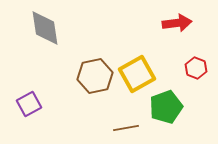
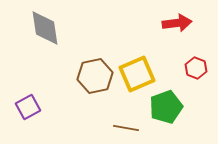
yellow square: rotated 6 degrees clockwise
purple square: moved 1 px left, 3 px down
brown line: rotated 20 degrees clockwise
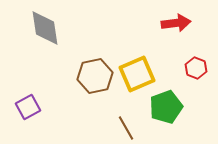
red arrow: moved 1 px left
brown line: rotated 50 degrees clockwise
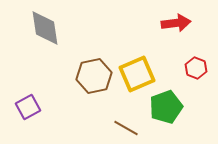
brown hexagon: moved 1 px left
brown line: rotated 30 degrees counterclockwise
